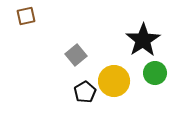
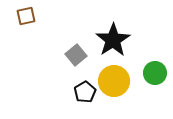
black star: moved 30 px left
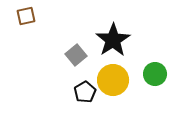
green circle: moved 1 px down
yellow circle: moved 1 px left, 1 px up
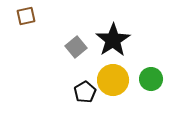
gray square: moved 8 px up
green circle: moved 4 px left, 5 px down
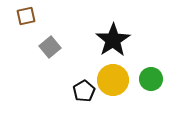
gray square: moved 26 px left
black pentagon: moved 1 px left, 1 px up
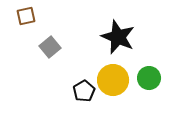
black star: moved 5 px right, 3 px up; rotated 16 degrees counterclockwise
green circle: moved 2 px left, 1 px up
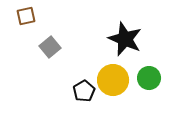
black star: moved 7 px right, 2 px down
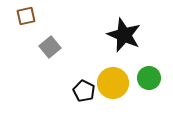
black star: moved 1 px left, 4 px up
yellow circle: moved 3 px down
black pentagon: rotated 15 degrees counterclockwise
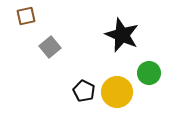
black star: moved 2 px left
green circle: moved 5 px up
yellow circle: moved 4 px right, 9 px down
